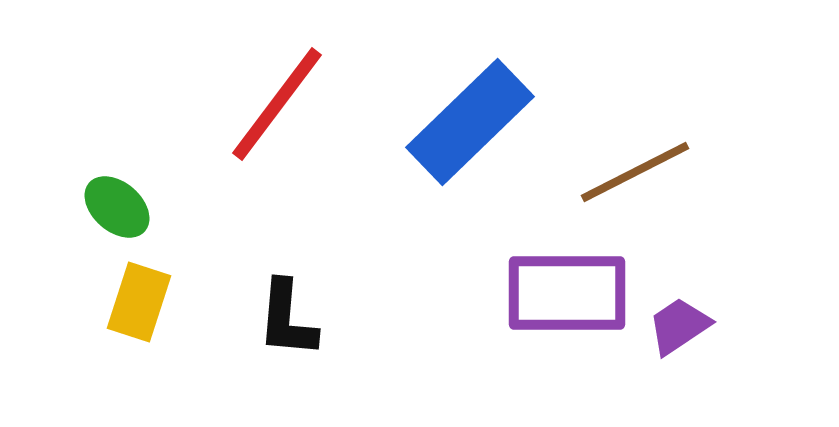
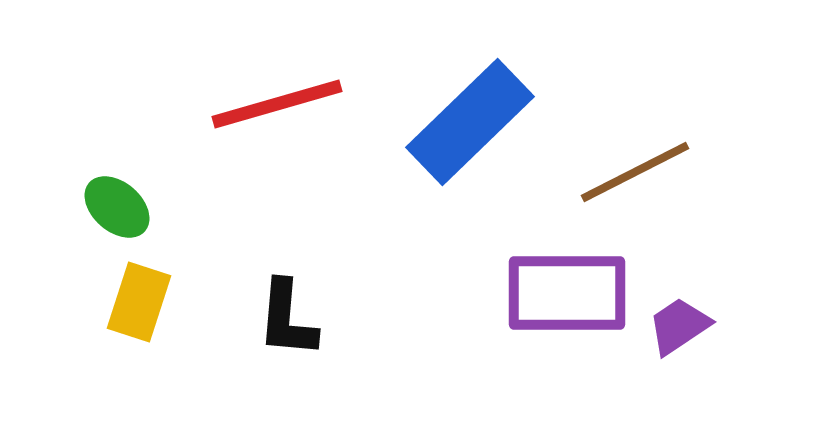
red line: rotated 37 degrees clockwise
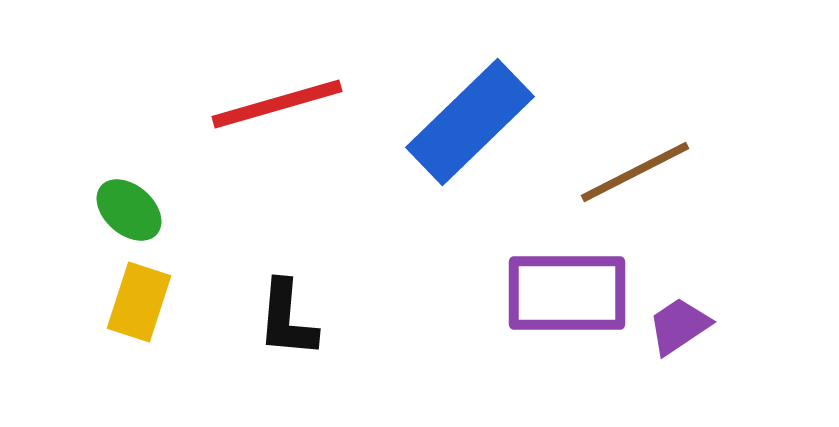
green ellipse: moved 12 px right, 3 px down
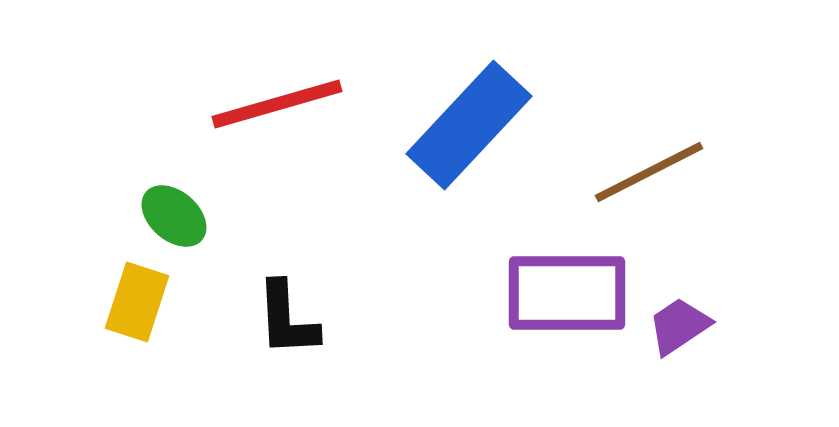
blue rectangle: moved 1 px left, 3 px down; rotated 3 degrees counterclockwise
brown line: moved 14 px right
green ellipse: moved 45 px right, 6 px down
yellow rectangle: moved 2 px left
black L-shape: rotated 8 degrees counterclockwise
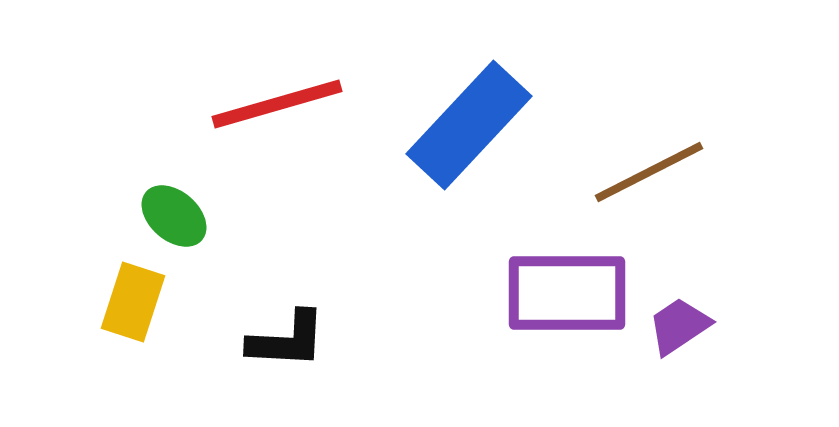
yellow rectangle: moved 4 px left
black L-shape: moved 21 px down; rotated 84 degrees counterclockwise
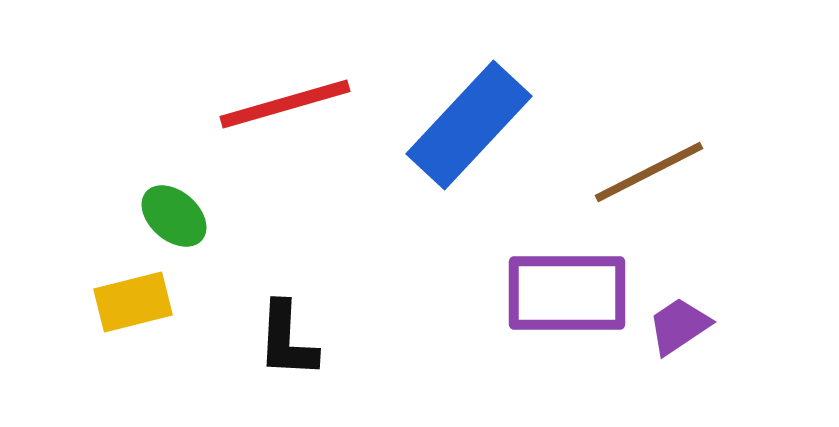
red line: moved 8 px right
yellow rectangle: rotated 58 degrees clockwise
black L-shape: rotated 90 degrees clockwise
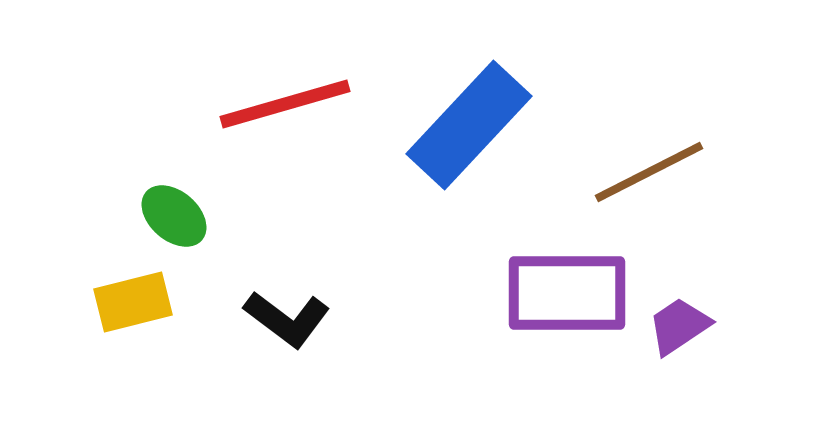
black L-shape: moved 21 px up; rotated 56 degrees counterclockwise
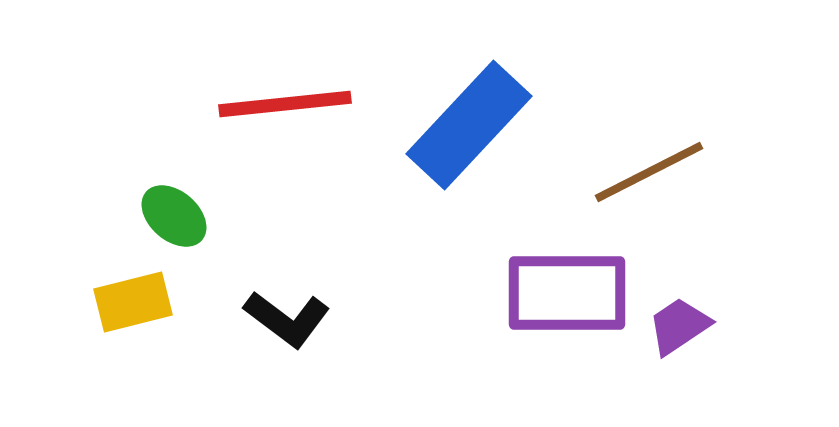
red line: rotated 10 degrees clockwise
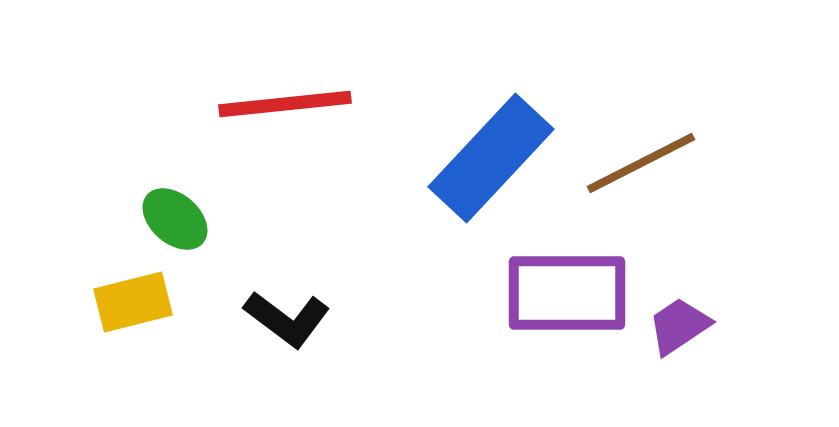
blue rectangle: moved 22 px right, 33 px down
brown line: moved 8 px left, 9 px up
green ellipse: moved 1 px right, 3 px down
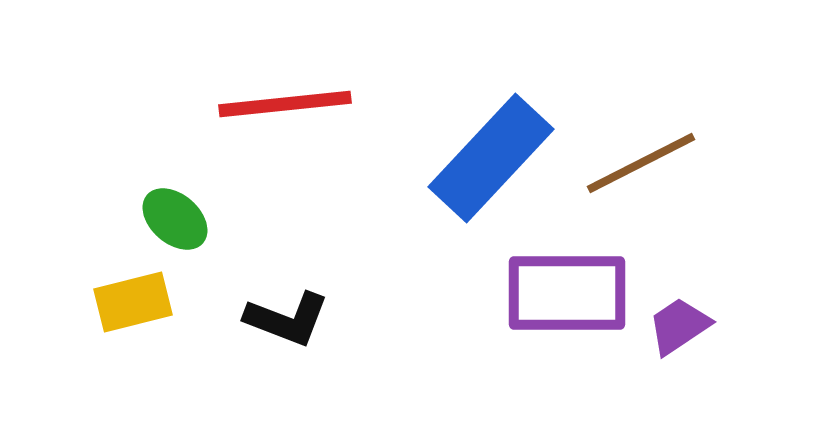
black L-shape: rotated 16 degrees counterclockwise
